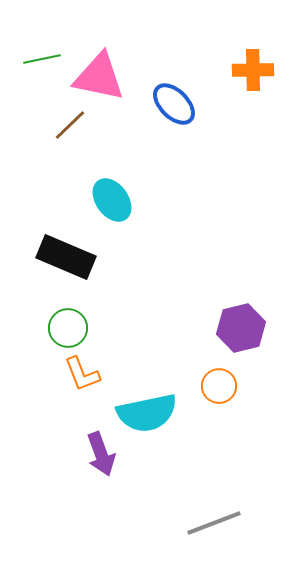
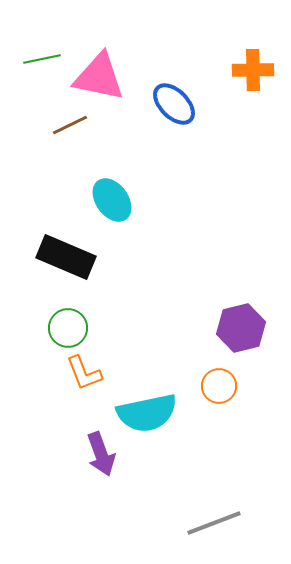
brown line: rotated 18 degrees clockwise
orange L-shape: moved 2 px right, 1 px up
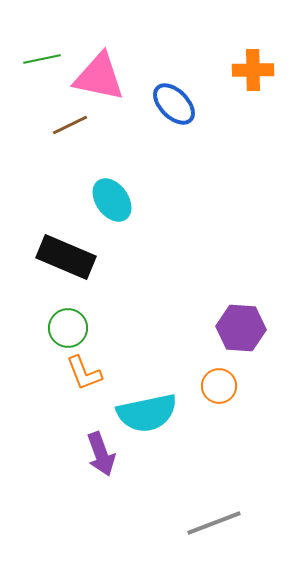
purple hexagon: rotated 18 degrees clockwise
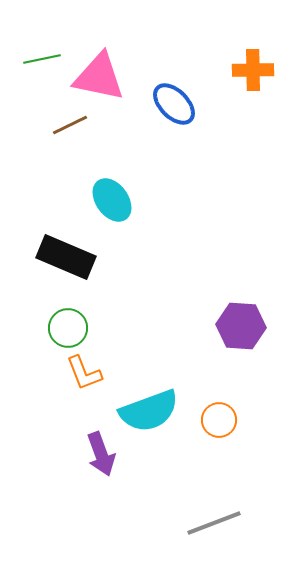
purple hexagon: moved 2 px up
orange circle: moved 34 px down
cyan semicircle: moved 2 px right, 2 px up; rotated 8 degrees counterclockwise
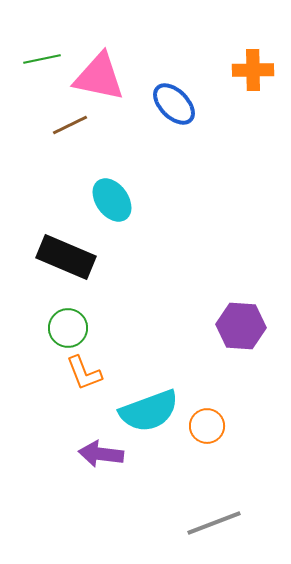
orange circle: moved 12 px left, 6 px down
purple arrow: rotated 117 degrees clockwise
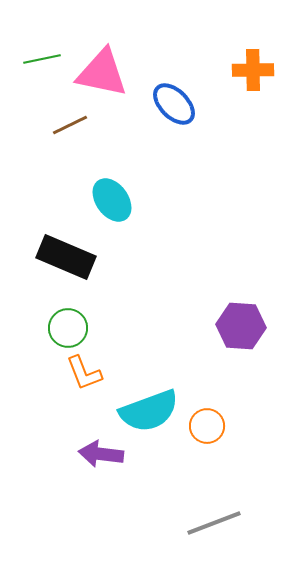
pink triangle: moved 3 px right, 4 px up
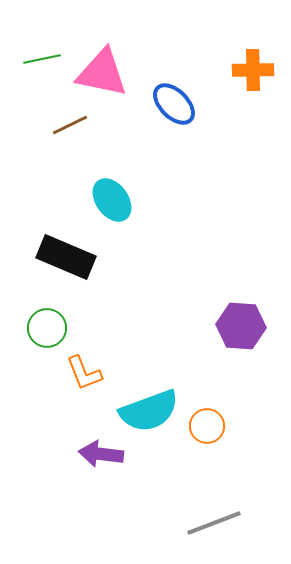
green circle: moved 21 px left
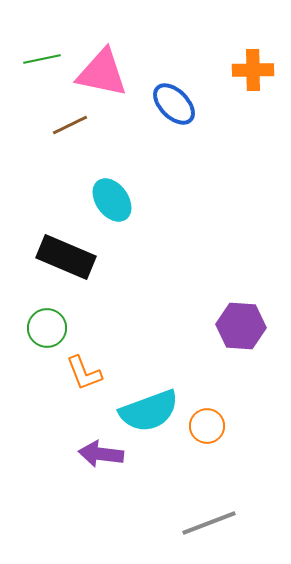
gray line: moved 5 px left
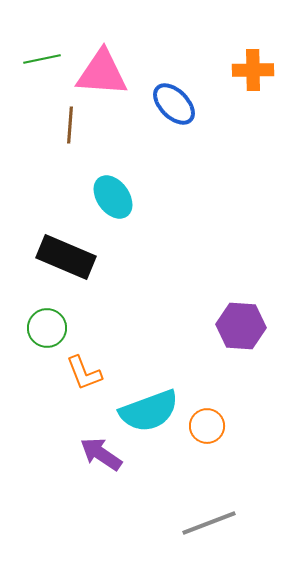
pink triangle: rotated 8 degrees counterclockwise
brown line: rotated 60 degrees counterclockwise
cyan ellipse: moved 1 px right, 3 px up
purple arrow: rotated 27 degrees clockwise
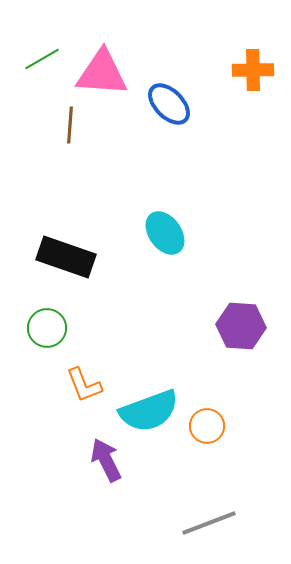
green line: rotated 18 degrees counterclockwise
blue ellipse: moved 5 px left
cyan ellipse: moved 52 px right, 36 px down
black rectangle: rotated 4 degrees counterclockwise
orange L-shape: moved 12 px down
purple arrow: moved 5 px right, 6 px down; rotated 30 degrees clockwise
